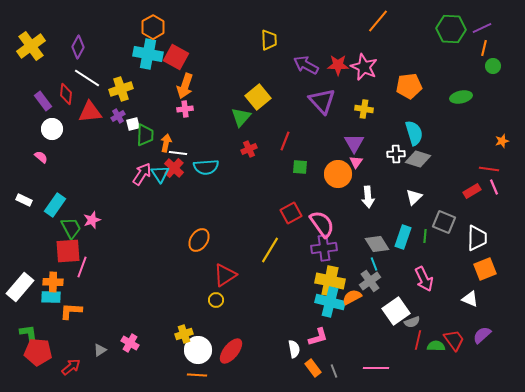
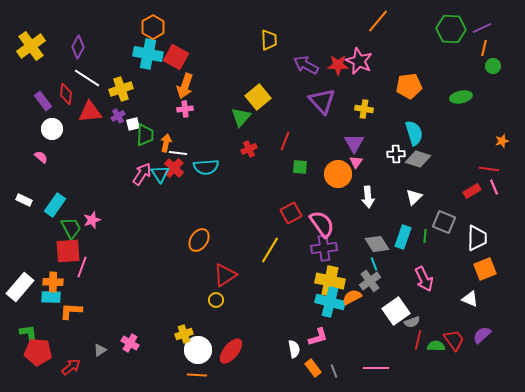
pink star at (364, 67): moved 5 px left, 6 px up
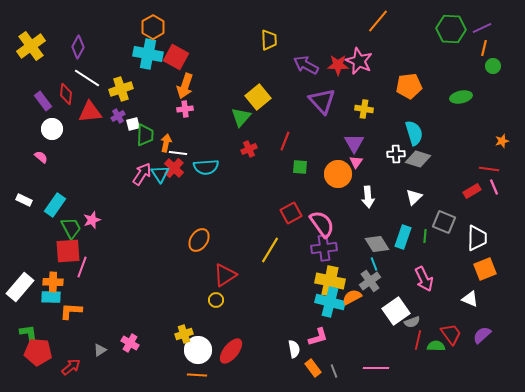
red trapezoid at (454, 340): moved 3 px left, 6 px up
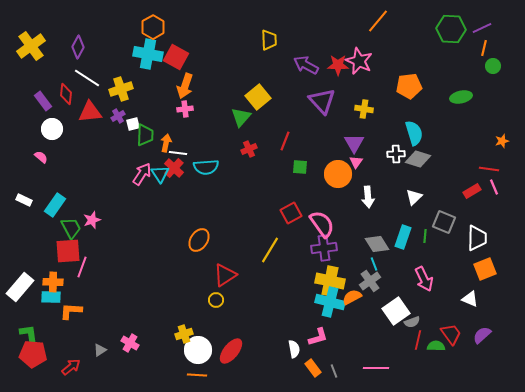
red pentagon at (38, 352): moved 5 px left, 2 px down
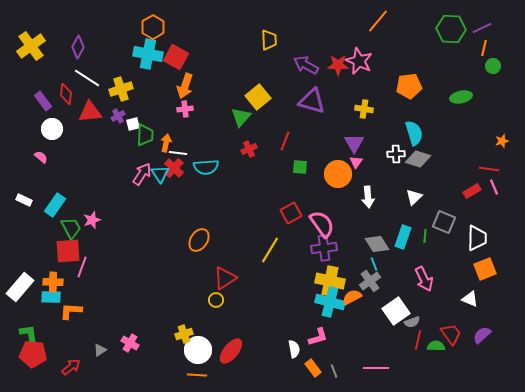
purple triangle at (322, 101): moved 10 px left; rotated 32 degrees counterclockwise
red triangle at (225, 275): moved 3 px down
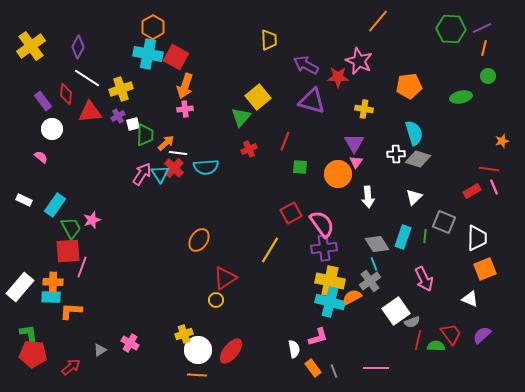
red star at (338, 65): moved 12 px down
green circle at (493, 66): moved 5 px left, 10 px down
orange arrow at (166, 143): rotated 36 degrees clockwise
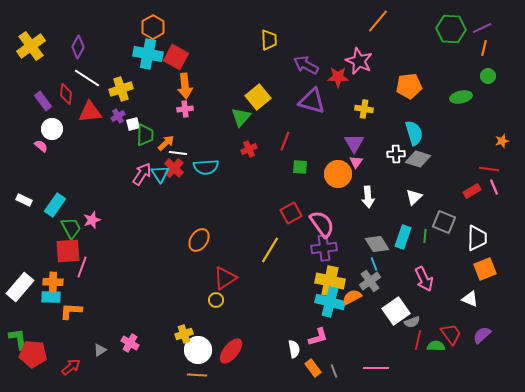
orange arrow at (185, 86): rotated 25 degrees counterclockwise
pink semicircle at (41, 157): moved 11 px up
green L-shape at (29, 335): moved 11 px left, 4 px down
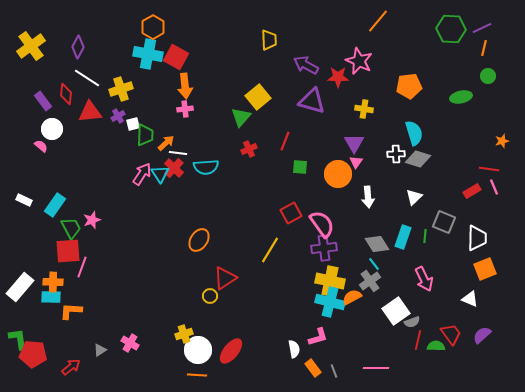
cyan line at (374, 264): rotated 16 degrees counterclockwise
yellow circle at (216, 300): moved 6 px left, 4 px up
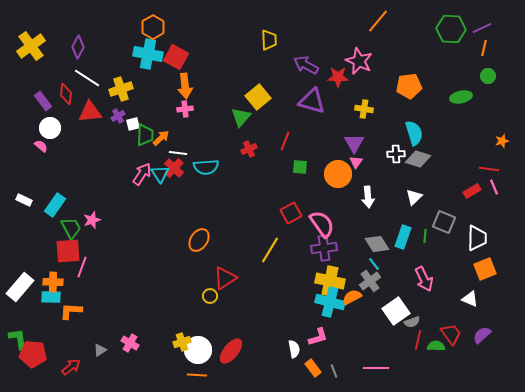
white circle at (52, 129): moved 2 px left, 1 px up
orange arrow at (166, 143): moved 5 px left, 5 px up
yellow cross at (184, 334): moved 2 px left, 8 px down
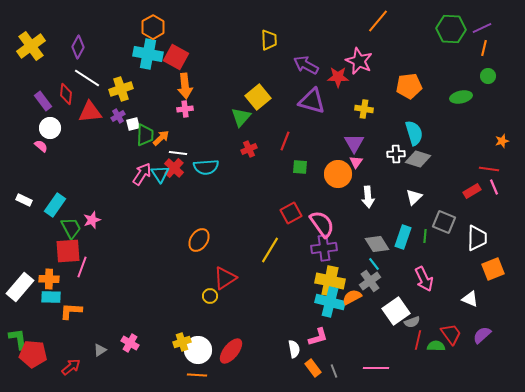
orange square at (485, 269): moved 8 px right
orange cross at (53, 282): moved 4 px left, 3 px up
